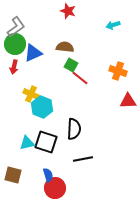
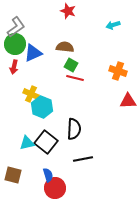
red line: moved 5 px left; rotated 24 degrees counterclockwise
black square: rotated 20 degrees clockwise
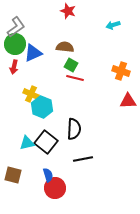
orange cross: moved 3 px right
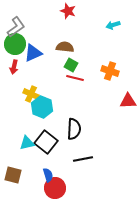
orange cross: moved 11 px left
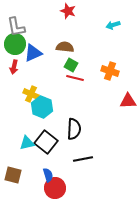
gray L-shape: rotated 115 degrees clockwise
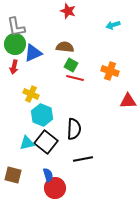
cyan hexagon: moved 8 px down
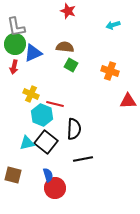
red line: moved 20 px left, 26 px down
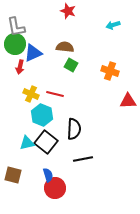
red arrow: moved 6 px right
red line: moved 10 px up
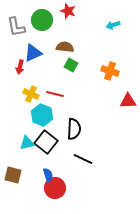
green circle: moved 27 px right, 24 px up
black line: rotated 36 degrees clockwise
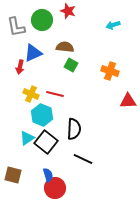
cyan triangle: moved 5 px up; rotated 21 degrees counterclockwise
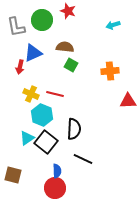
orange cross: rotated 24 degrees counterclockwise
blue semicircle: moved 9 px right, 4 px up; rotated 16 degrees clockwise
